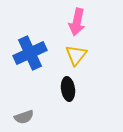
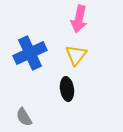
pink arrow: moved 2 px right, 3 px up
black ellipse: moved 1 px left
gray semicircle: rotated 78 degrees clockwise
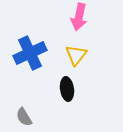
pink arrow: moved 2 px up
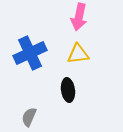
yellow triangle: moved 2 px right, 1 px up; rotated 45 degrees clockwise
black ellipse: moved 1 px right, 1 px down
gray semicircle: moved 5 px right; rotated 54 degrees clockwise
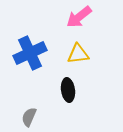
pink arrow: rotated 40 degrees clockwise
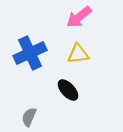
black ellipse: rotated 35 degrees counterclockwise
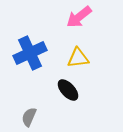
yellow triangle: moved 4 px down
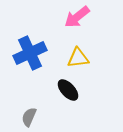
pink arrow: moved 2 px left
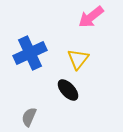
pink arrow: moved 14 px right
yellow triangle: moved 1 px down; rotated 45 degrees counterclockwise
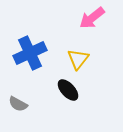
pink arrow: moved 1 px right, 1 px down
gray semicircle: moved 11 px left, 13 px up; rotated 84 degrees counterclockwise
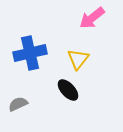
blue cross: rotated 12 degrees clockwise
gray semicircle: rotated 126 degrees clockwise
